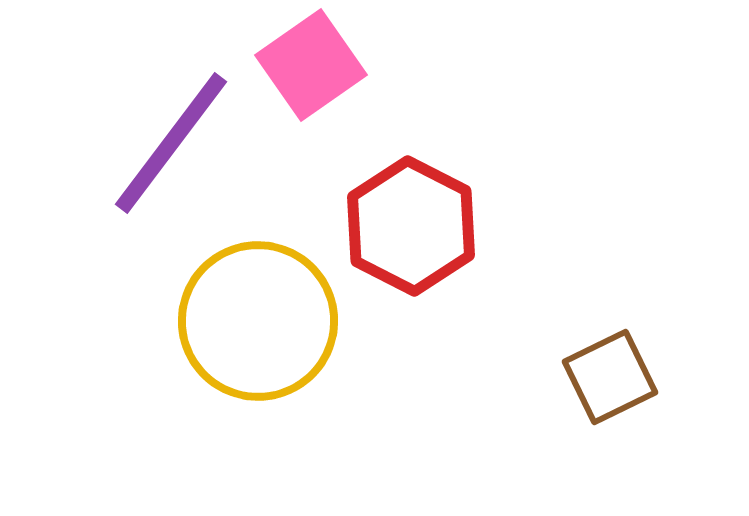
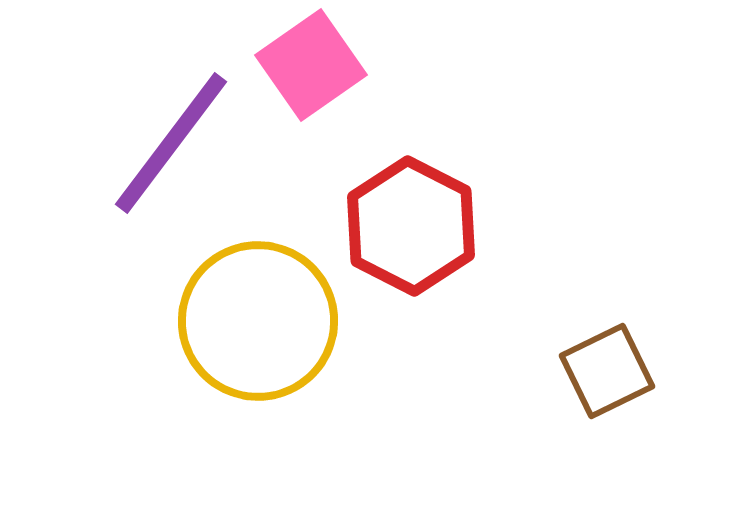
brown square: moved 3 px left, 6 px up
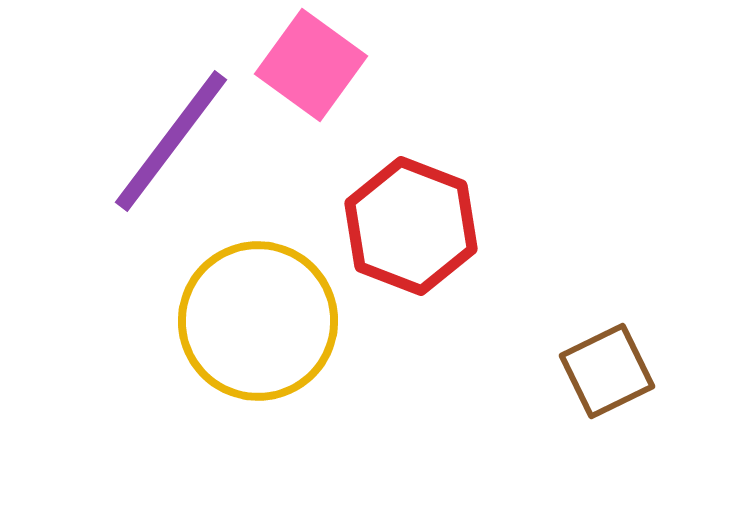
pink square: rotated 19 degrees counterclockwise
purple line: moved 2 px up
red hexagon: rotated 6 degrees counterclockwise
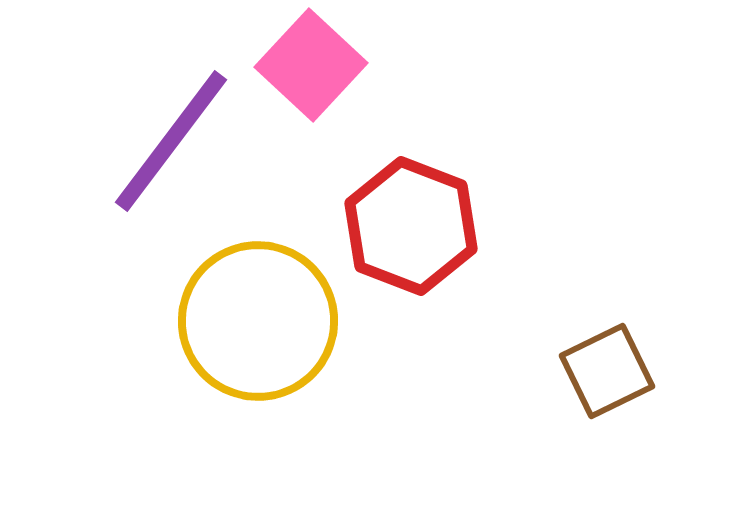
pink square: rotated 7 degrees clockwise
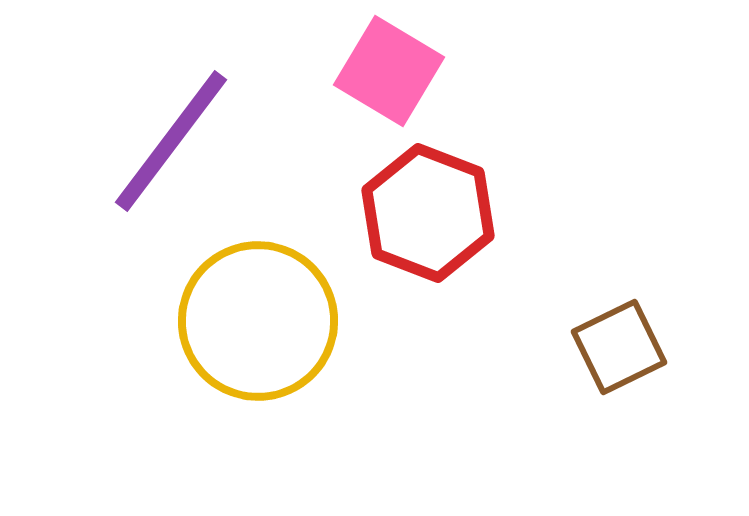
pink square: moved 78 px right, 6 px down; rotated 12 degrees counterclockwise
red hexagon: moved 17 px right, 13 px up
brown square: moved 12 px right, 24 px up
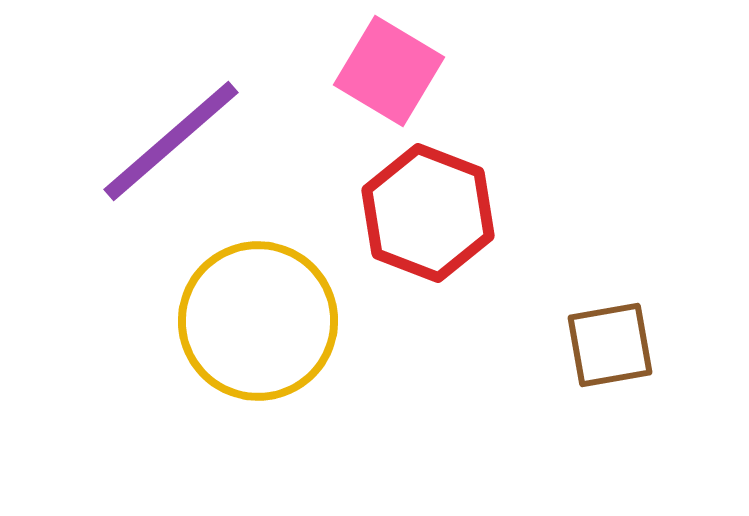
purple line: rotated 12 degrees clockwise
brown square: moved 9 px left, 2 px up; rotated 16 degrees clockwise
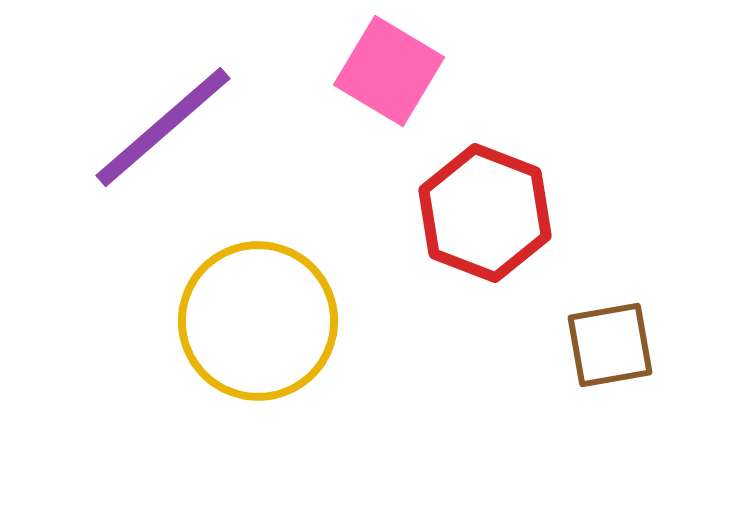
purple line: moved 8 px left, 14 px up
red hexagon: moved 57 px right
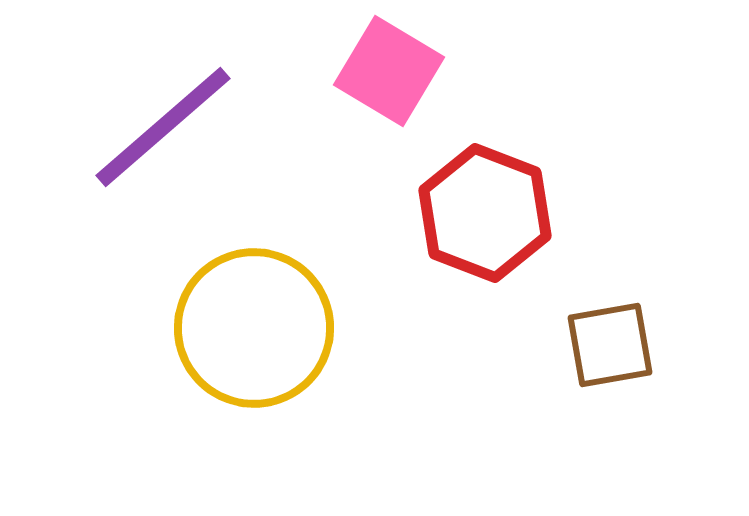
yellow circle: moved 4 px left, 7 px down
